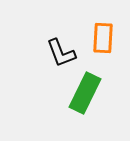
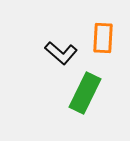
black L-shape: rotated 28 degrees counterclockwise
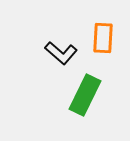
green rectangle: moved 2 px down
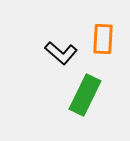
orange rectangle: moved 1 px down
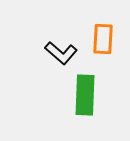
green rectangle: rotated 24 degrees counterclockwise
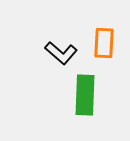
orange rectangle: moved 1 px right, 4 px down
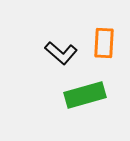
green rectangle: rotated 72 degrees clockwise
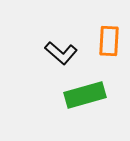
orange rectangle: moved 5 px right, 2 px up
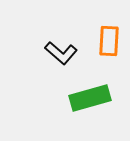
green rectangle: moved 5 px right, 3 px down
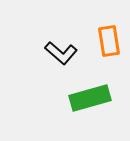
orange rectangle: rotated 12 degrees counterclockwise
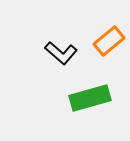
orange rectangle: rotated 60 degrees clockwise
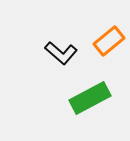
green rectangle: rotated 12 degrees counterclockwise
